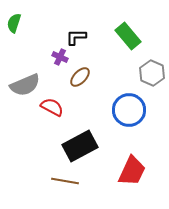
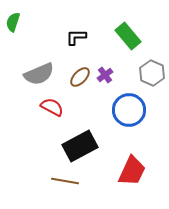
green semicircle: moved 1 px left, 1 px up
purple cross: moved 45 px right, 18 px down; rotated 28 degrees clockwise
gray semicircle: moved 14 px right, 11 px up
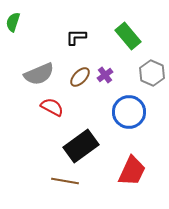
blue circle: moved 2 px down
black rectangle: moved 1 px right; rotated 8 degrees counterclockwise
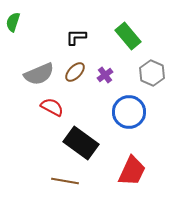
brown ellipse: moved 5 px left, 5 px up
black rectangle: moved 3 px up; rotated 72 degrees clockwise
